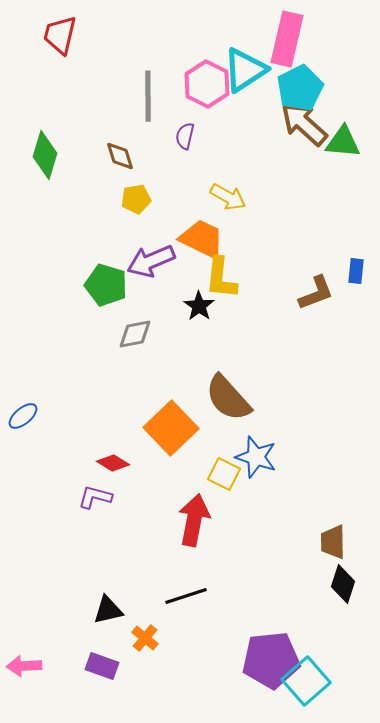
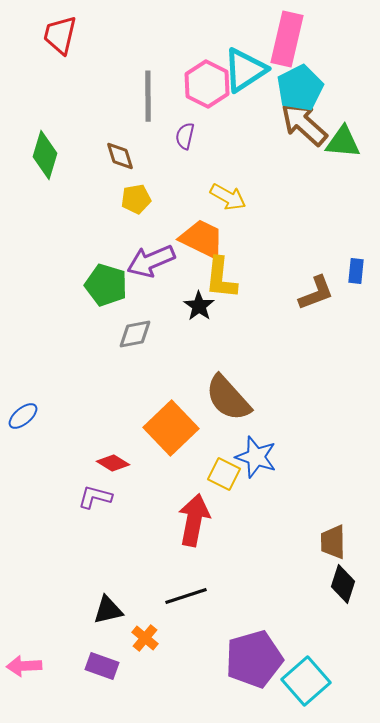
purple pentagon: moved 17 px left, 1 px up; rotated 10 degrees counterclockwise
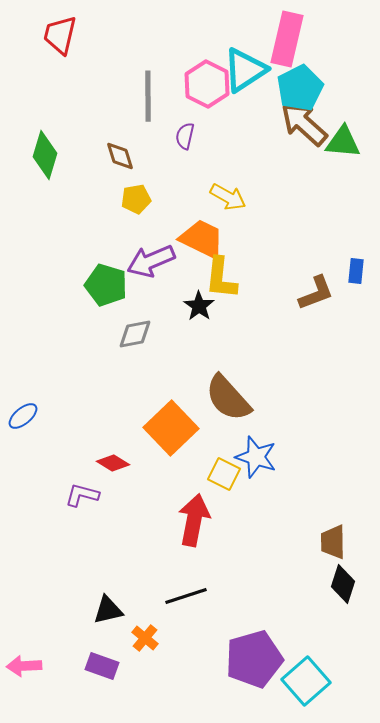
purple L-shape: moved 13 px left, 2 px up
